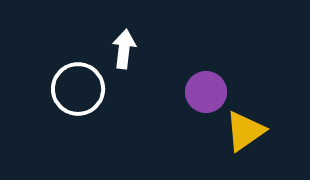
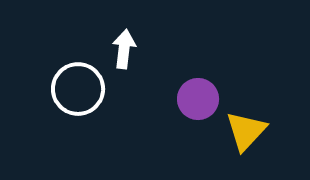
purple circle: moved 8 px left, 7 px down
yellow triangle: moved 1 px right; rotated 12 degrees counterclockwise
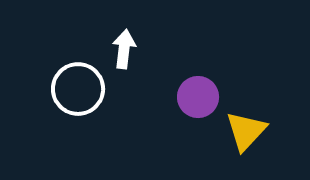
purple circle: moved 2 px up
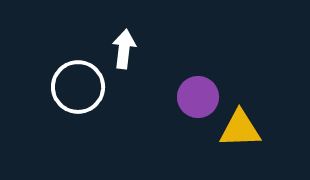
white circle: moved 2 px up
yellow triangle: moved 6 px left, 2 px up; rotated 45 degrees clockwise
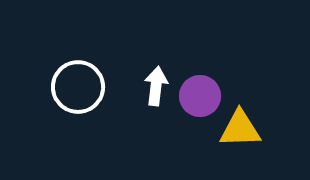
white arrow: moved 32 px right, 37 px down
purple circle: moved 2 px right, 1 px up
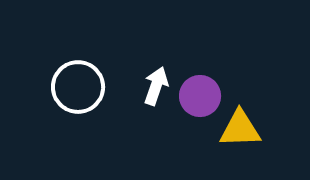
white arrow: rotated 12 degrees clockwise
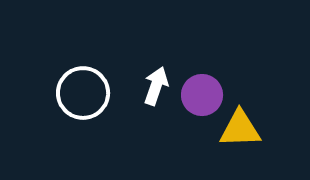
white circle: moved 5 px right, 6 px down
purple circle: moved 2 px right, 1 px up
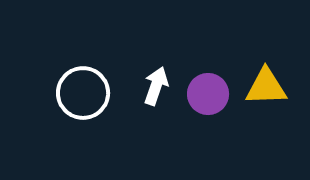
purple circle: moved 6 px right, 1 px up
yellow triangle: moved 26 px right, 42 px up
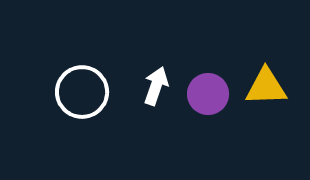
white circle: moved 1 px left, 1 px up
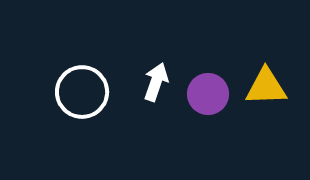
white arrow: moved 4 px up
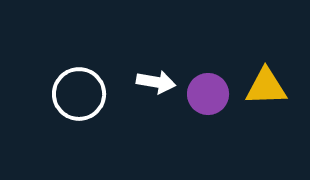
white arrow: rotated 81 degrees clockwise
white circle: moved 3 px left, 2 px down
